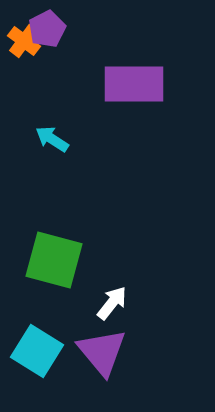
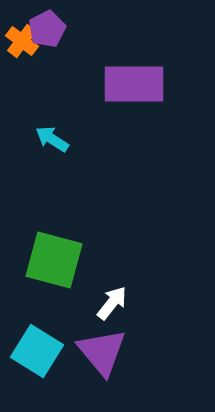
orange cross: moved 2 px left
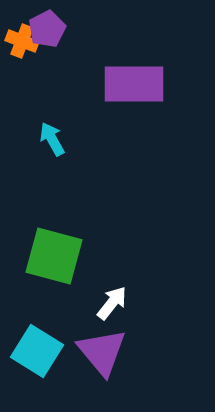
orange cross: rotated 16 degrees counterclockwise
cyan arrow: rotated 28 degrees clockwise
green square: moved 4 px up
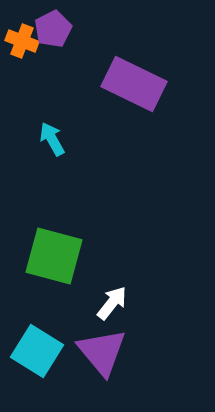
purple pentagon: moved 6 px right
purple rectangle: rotated 26 degrees clockwise
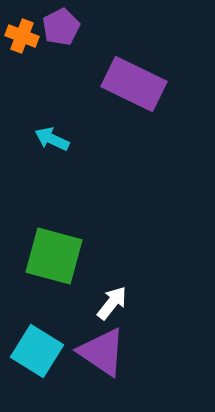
purple pentagon: moved 8 px right, 2 px up
orange cross: moved 5 px up
cyan arrow: rotated 36 degrees counterclockwise
purple triangle: rotated 16 degrees counterclockwise
